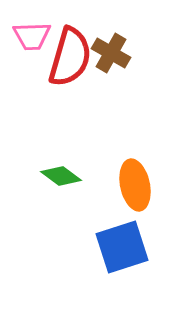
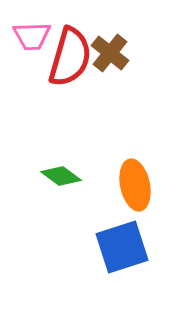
brown cross: moved 1 px left; rotated 9 degrees clockwise
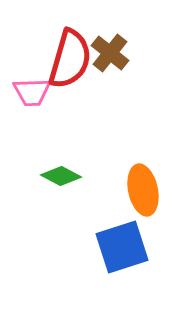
pink trapezoid: moved 56 px down
red semicircle: moved 2 px down
green diamond: rotated 9 degrees counterclockwise
orange ellipse: moved 8 px right, 5 px down
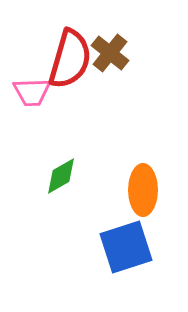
green diamond: rotated 57 degrees counterclockwise
orange ellipse: rotated 12 degrees clockwise
blue square: moved 4 px right
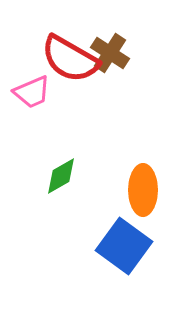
brown cross: rotated 6 degrees counterclockwise
red semicircle: rotated 104 degrees clockwise
pink trapezoid: rotated 21 degrees counterclockwise
blue square: moved 2 px left, 1 px up; rotated 36 degrees counterclockwise
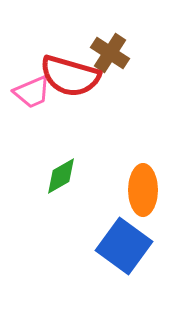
red semicircle: moved 17 px down; rotated 14 degrees counterclockwise
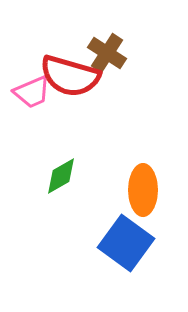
brown cross: moved 3 px left
blue square: moved 2 px right, 3 px up
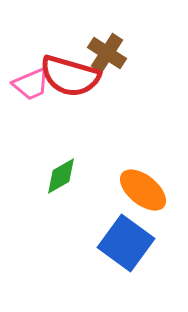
pink trapezoid: moved 1 px left, 8 px up
orange ellipse: rotated 51 degrees counterclockwise
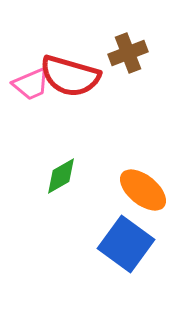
brown cross: moved 21 px right; rotated 36 degrees clockwise
blue square: moved 1 px down
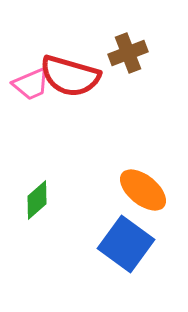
green diamond: moved 24 px left, 24 px down; rotated 12 degrees counterclockwise
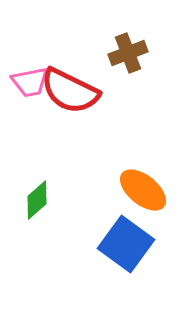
red semicircle: moved 15 px down; rotated 10 degrees clockwise
pink trapezoid: moved 1 px left, 2 px up; rotated 12 degrees clockwise
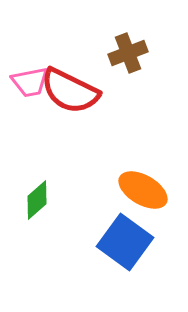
orange ellipse: rotated 9 degrees counterclockwise
blue square: moved 1 px left, 2 px up
